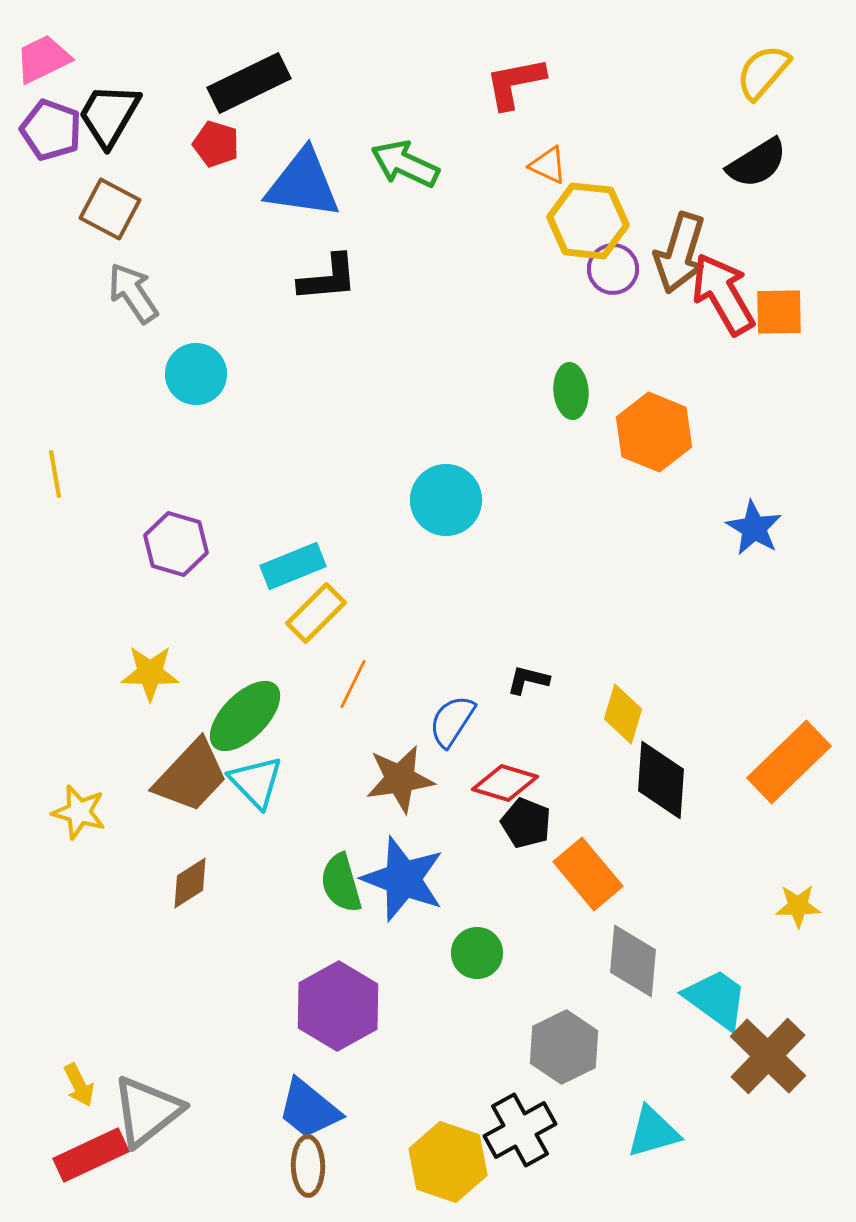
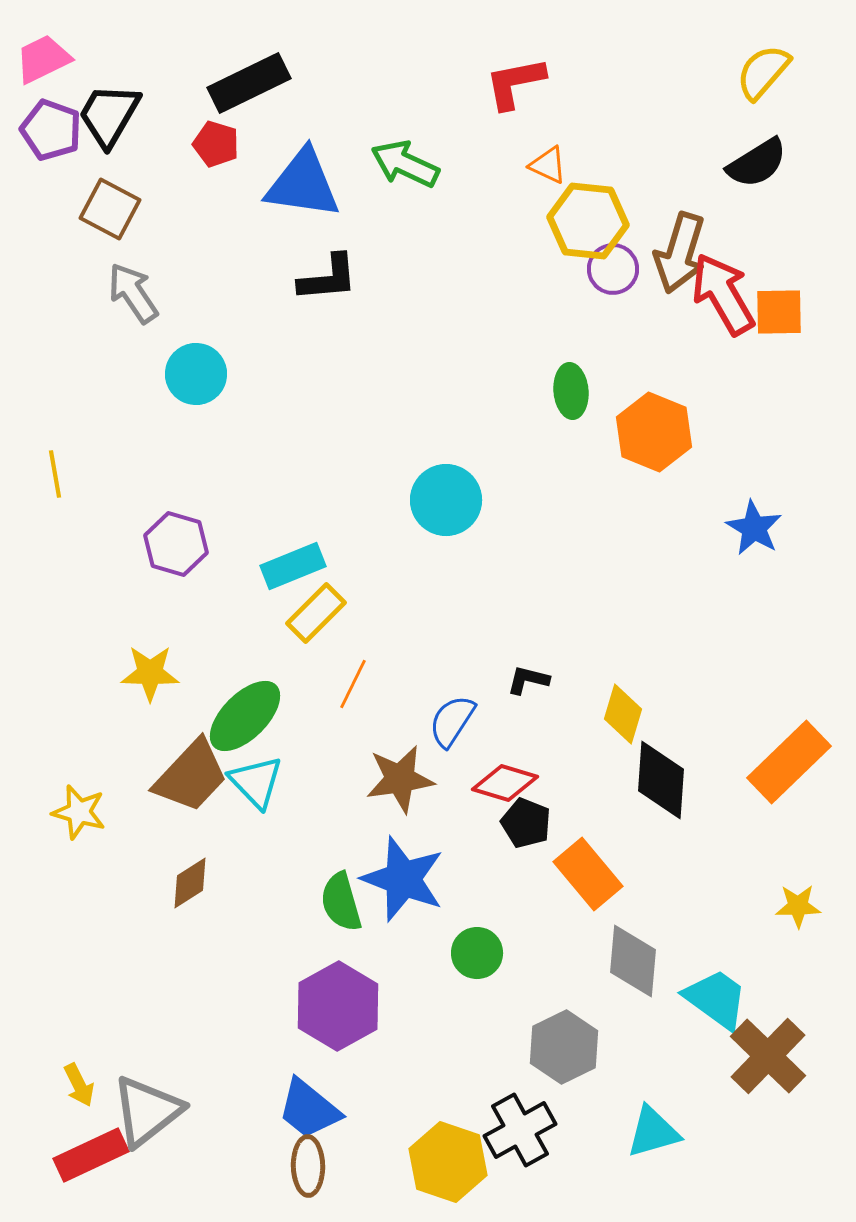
green semicircle at (341, 883): moved 19 px down
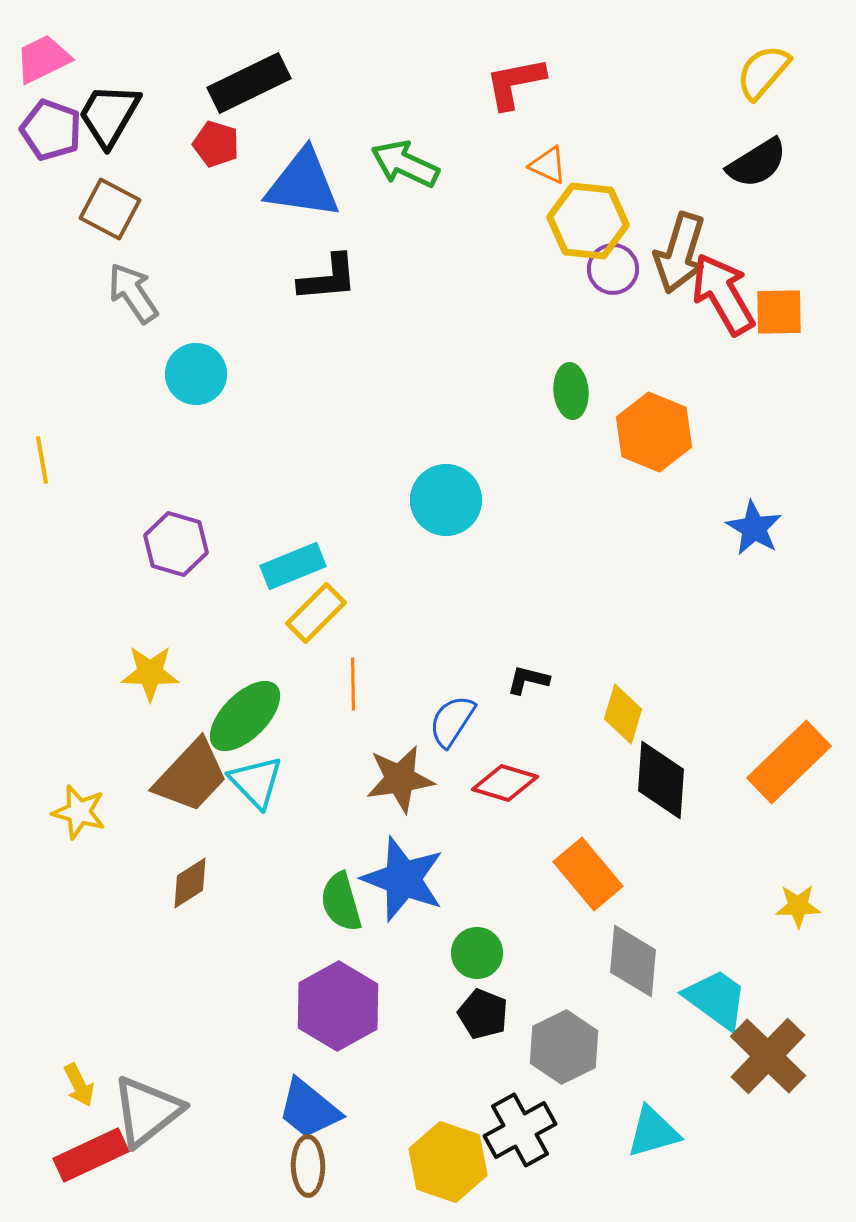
yellow line at (55, 474): moved 13 px left, 14 px up
orange line at (353, 684): rotated 27 degrees counterclockwise
black pentagon at (526, 823): moved 43 px left, 191 px down
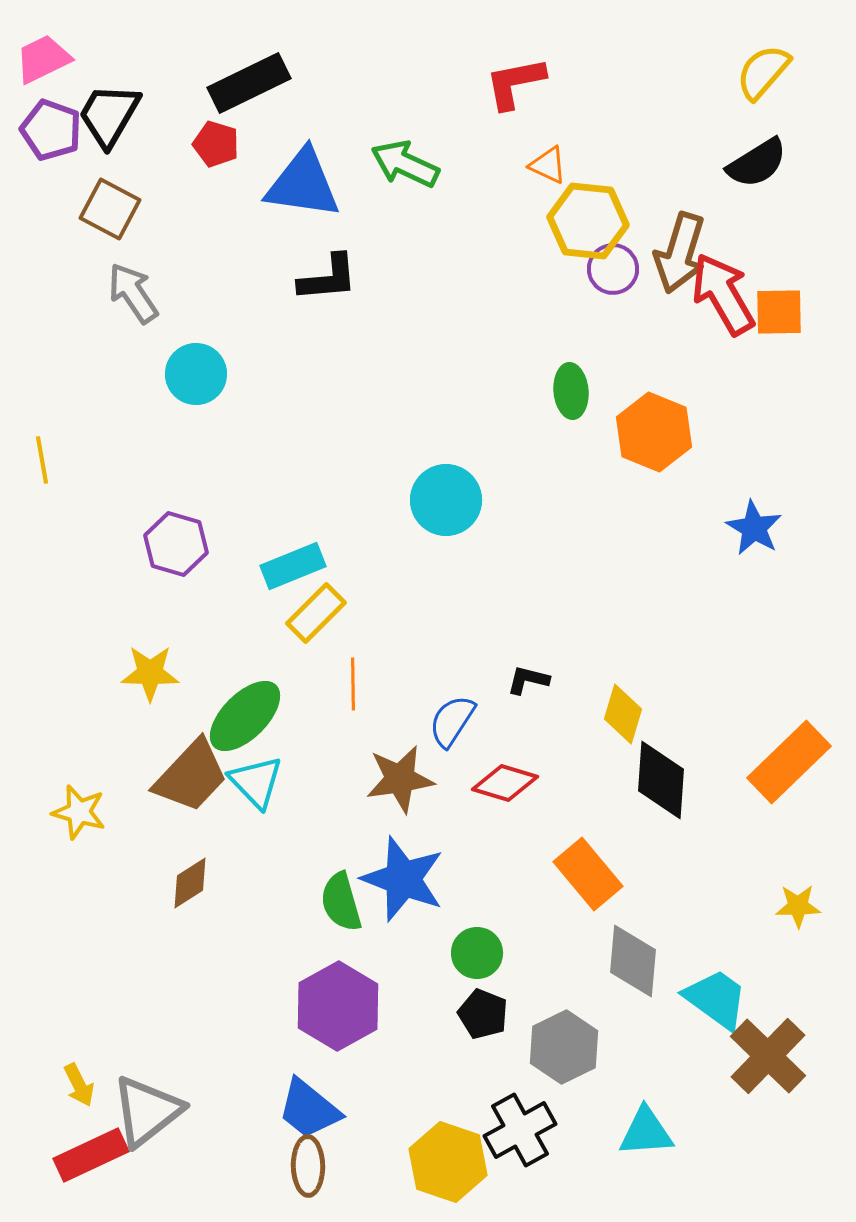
cyan triangle at (653, 1132): moved 7 px left; rotated 12 degrees clockwise
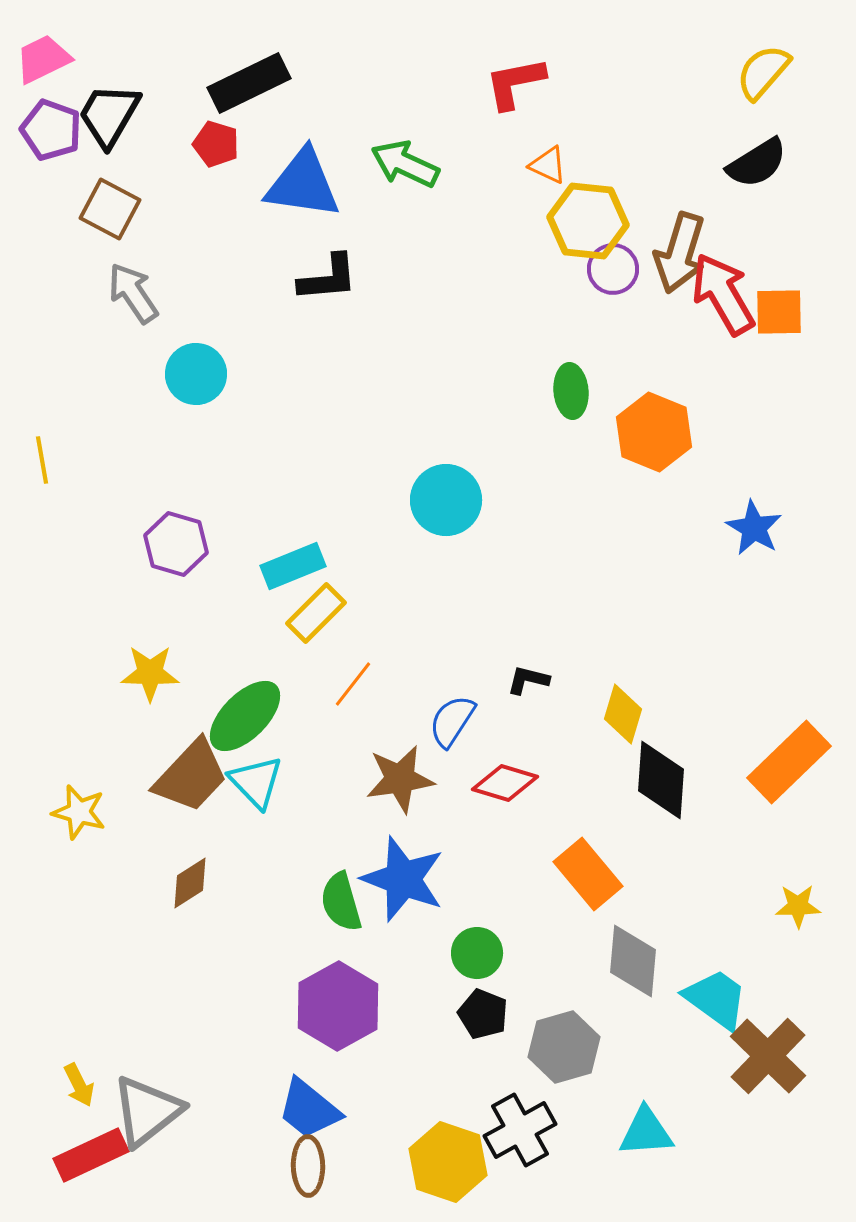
orange line at (353, 684): rotated 39 degrees clockwise
gray hexagon at (564, 1047): rotated 10 degrees clockwise
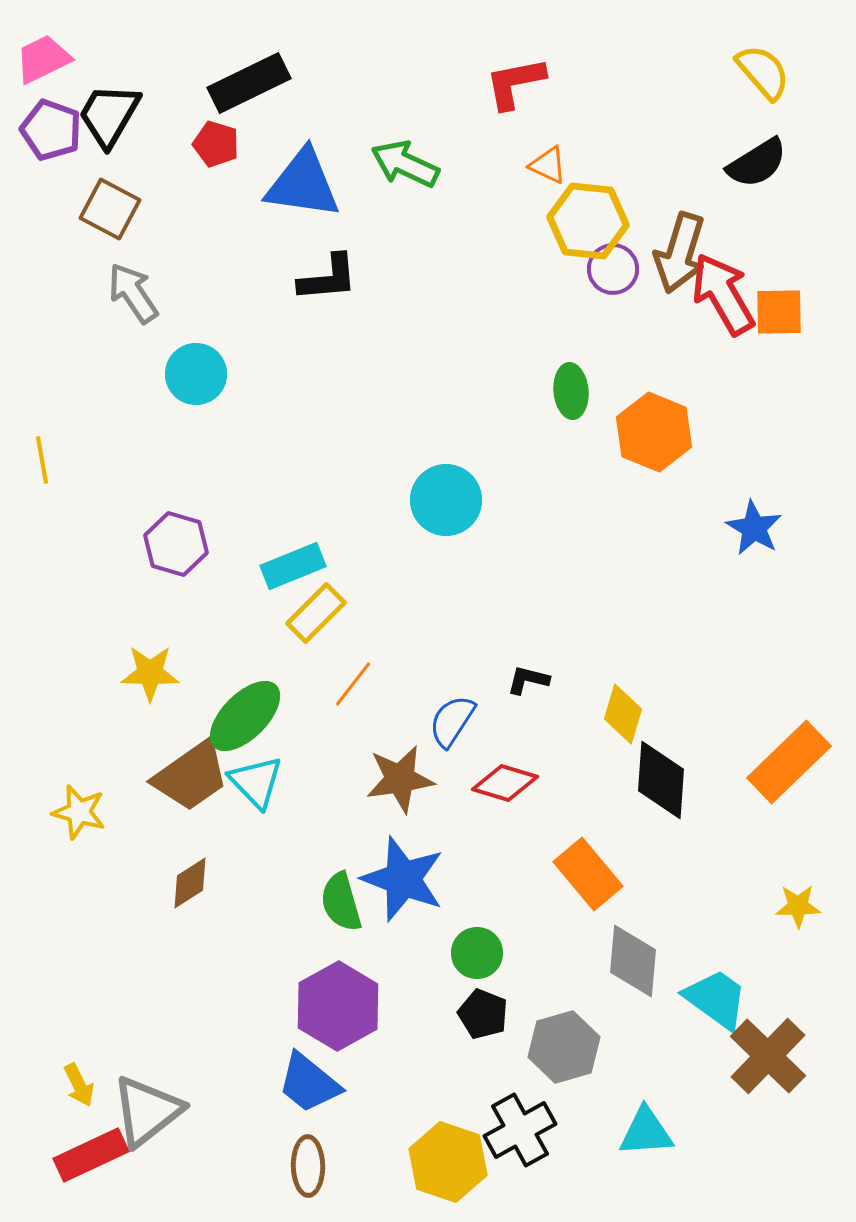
yellow semicircle at (763, 72): rotated 98 degrees clockwise
brown trapezoid at (191, 776): rotated 12 degrees clockwise
blue trapezoid at (309, 1109): moved 26 px up
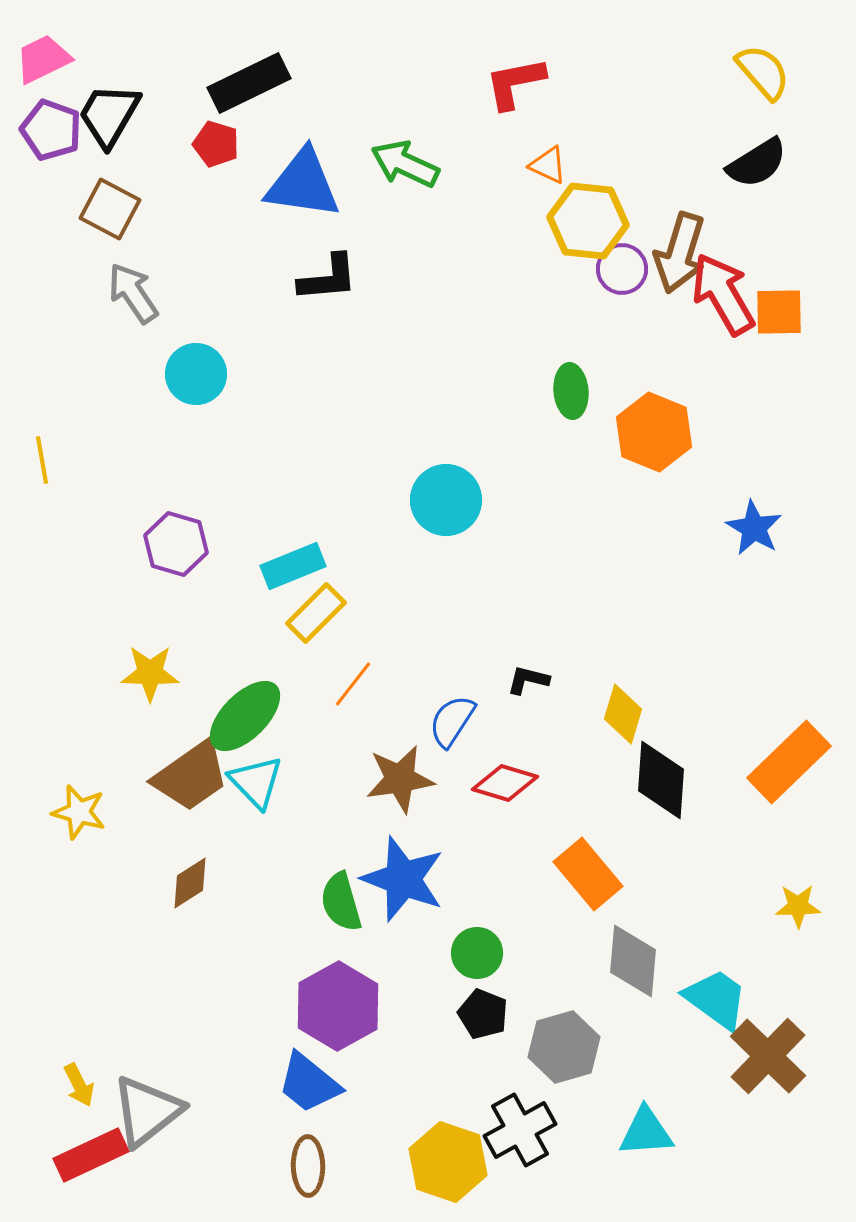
purple circle at (613, 269): moved 9 px right
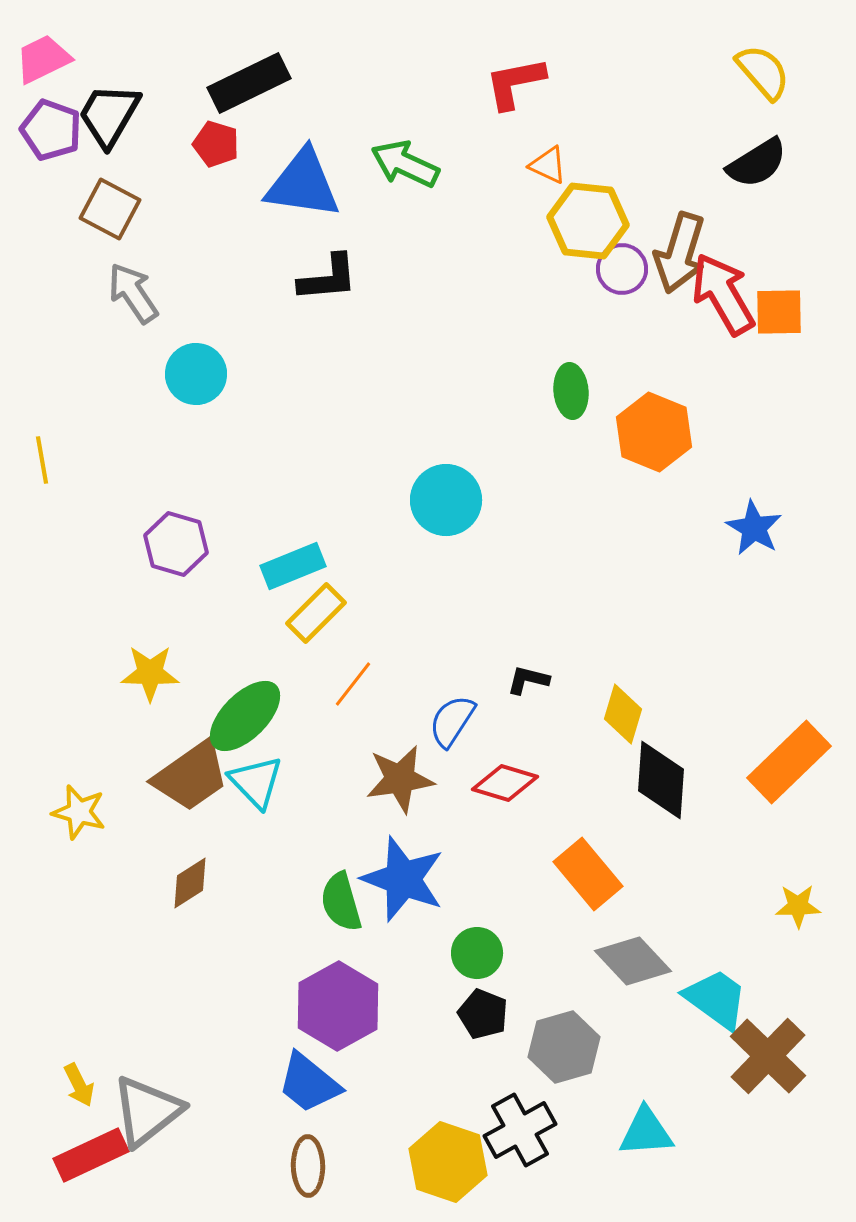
gray diamond at (633, 961): rotated 48 degrees counterclockwise
